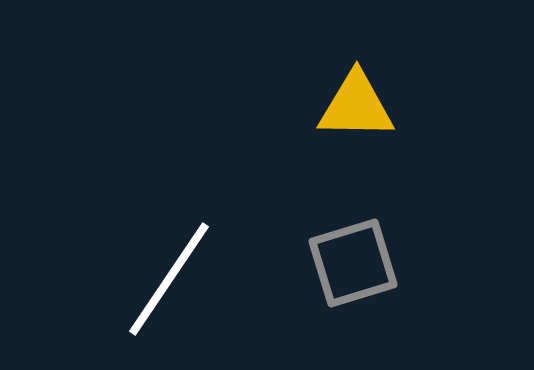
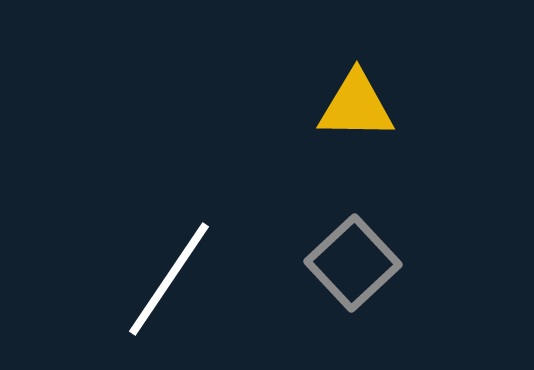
gray square: rotated 26 degrees counterclockwise
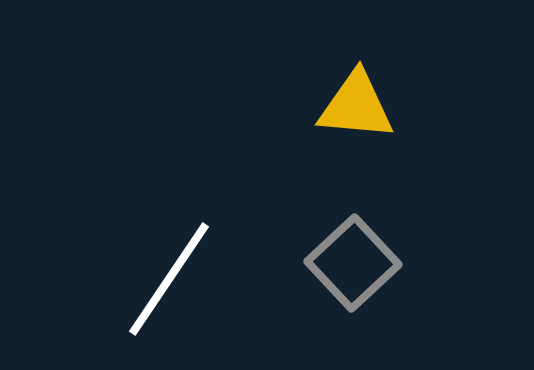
yellow triangle: rotated 4 degrees clockwise
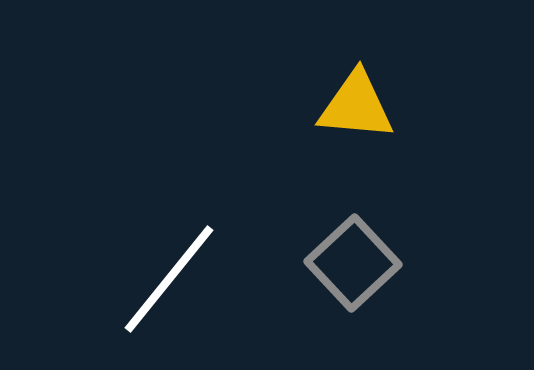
white line: rotated 5 degrees clockwise
